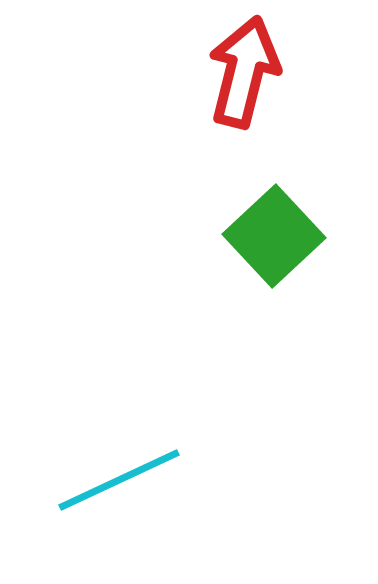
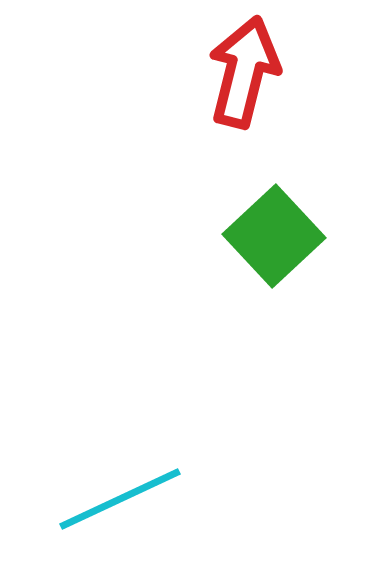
cyan line: moved 1 px right, 19 px down
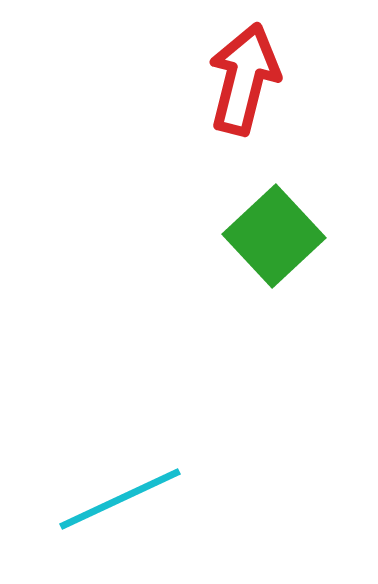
red arrow: moved 7 px down
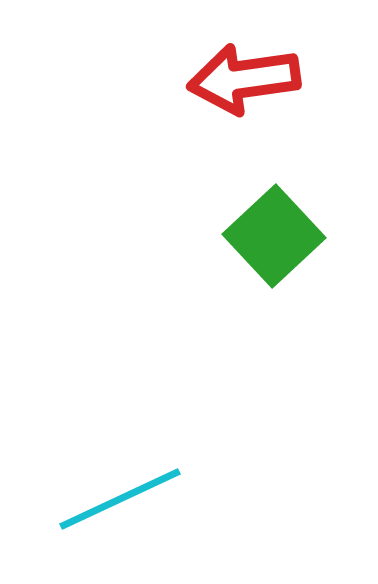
red arrow: rotated 112 degrees counterclockwise
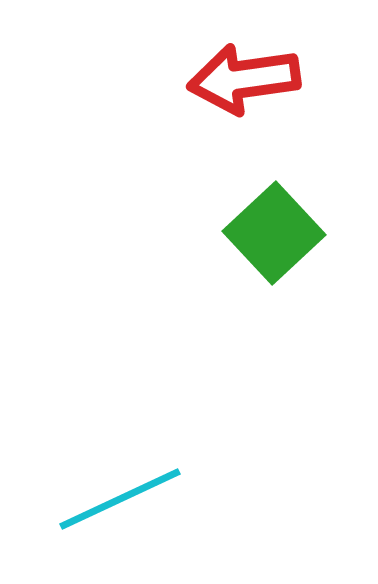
green square: moved 3 px up
